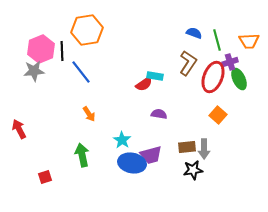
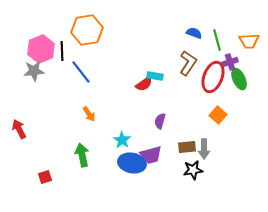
purple semicircle: moved 1 px right, 7 px down; rotated 84 degrees counterclockwise
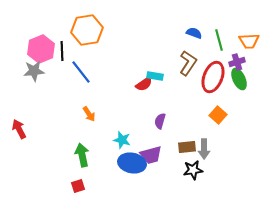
green line: moved 2 px right
purple cross: moved 7 px right
cyan star: rotated 18 degrees counterclockwise
red square: moved 33 px right, 9 px down
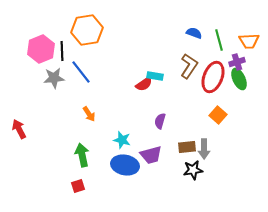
brown L-shape: moved 1 px right, 3 px down
gray star: moved 20 px right, 7 px down
blue ellipse: moved 7 px left, 2 px down
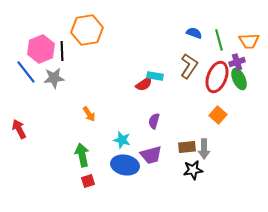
blue line: moved 55 px left
red ellipse: moved 4 px right
purple semicircle: moved 6 px left
red square: moved 10 px right, 5 px up
